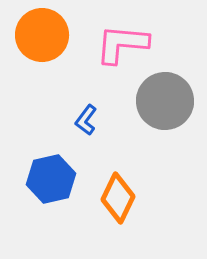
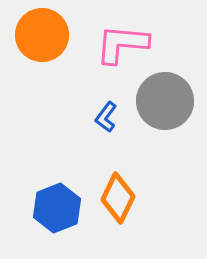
blue L-shape: moved 20 px right, 3 px up
blue hexagon: moved 6 px right, 29 px down; rotated 9 degrees counterclockwise
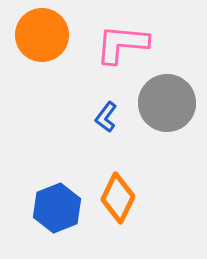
gray circle: moved 2 px right, 2 px down
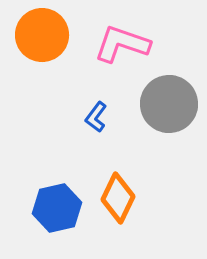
pink L-shape: rotated 14 degrees clockwise
gray circle: moved 2 px right, 1 px down
blue L-shape: moved 10 px left
blue hexagon: rotated 9 degrees clockwise
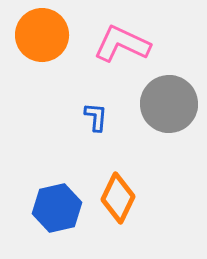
pink L-shape: rotated 6 degrees clockwise
blue L-shape: rotated 148 degrees clockwise
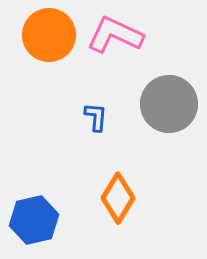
orange circle: moved 7 px right
pink L-shape: moved 7 px left, 9 px up
orange diamond: rotated 6 degrees clockwise
blue hexagon: moved 23 px left, 12 px down
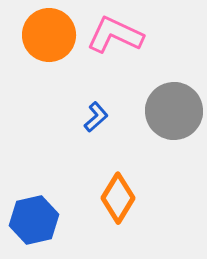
gray circle: moved 5 px right, 7 px down
blue L-shape: rotated 44 degrees clockwise
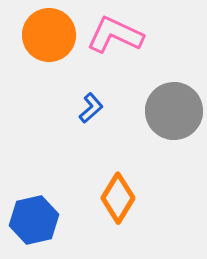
blue L-shape: moved 5 px left, 9 px up
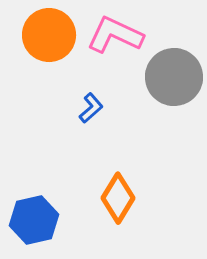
gray circle: moved 34 px up
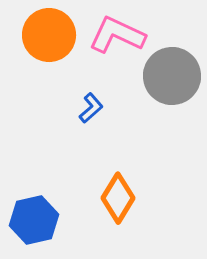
pink L-shape: moved 2 px right
gray circle: moved 2 px left, 1 px up
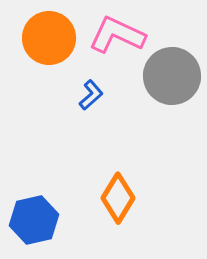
orange circle: moved 3 px down
blue L-shape: moved 13 px up
